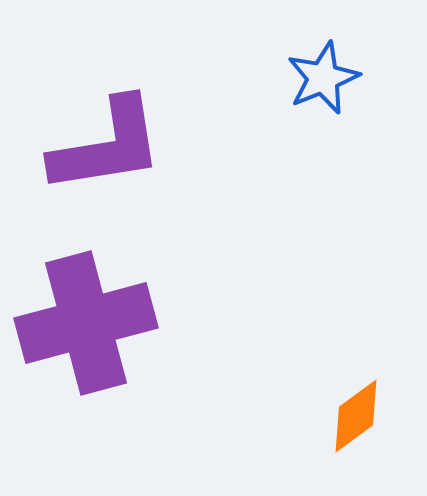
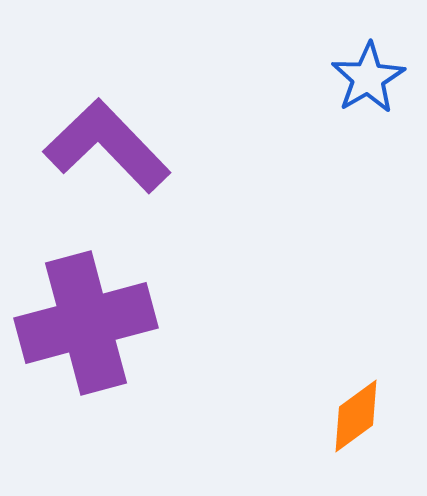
blue star: moved 45 px right; rotated 8 degrees counterclockwise
purple L-shape: rotated 125 degrees counterclockwise
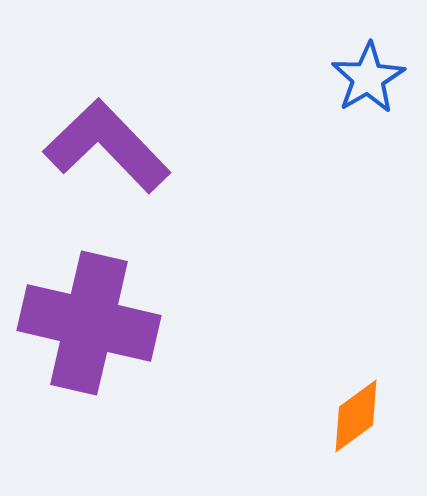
purple cross: moved 3 px right; rotated 28 degrees clockwise
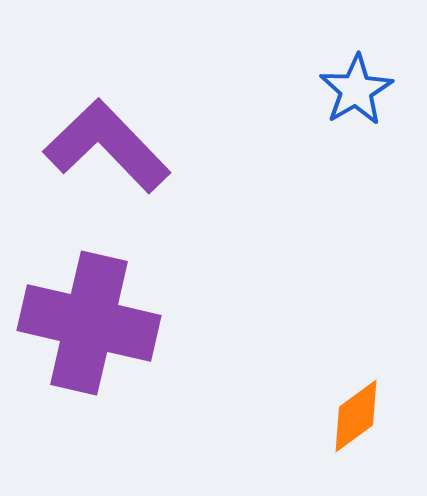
blue star: moved 12 px left, 12 px down
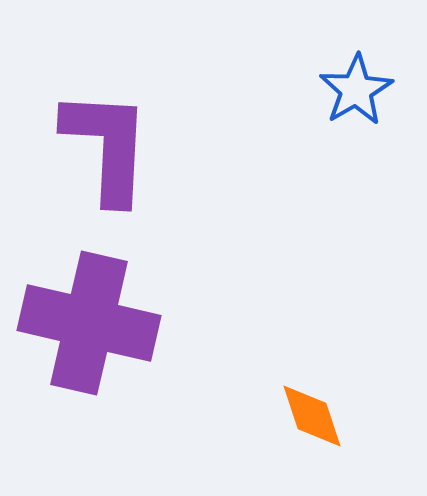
purple L-shape: rotated 47 degrees clockwise
orange diamond: moved 44 px left; rotated 72 degrees counterclockwise
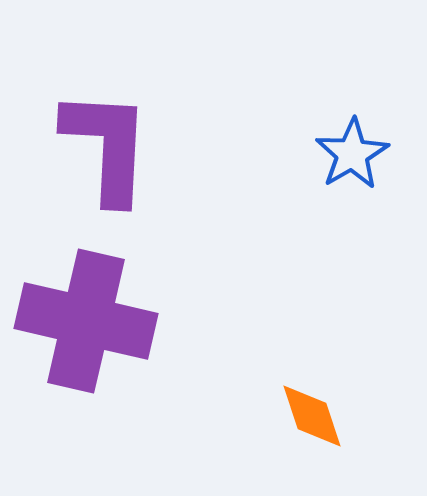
blue star: moved 4 px left, 64 px down
purple cross: moved 3 px left, 2 px up
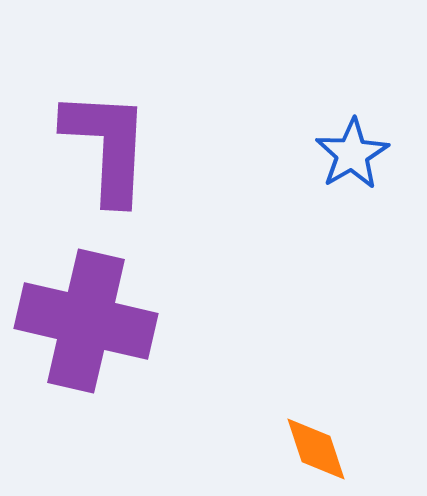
orange diamond: moved 4 px right, 33 px down
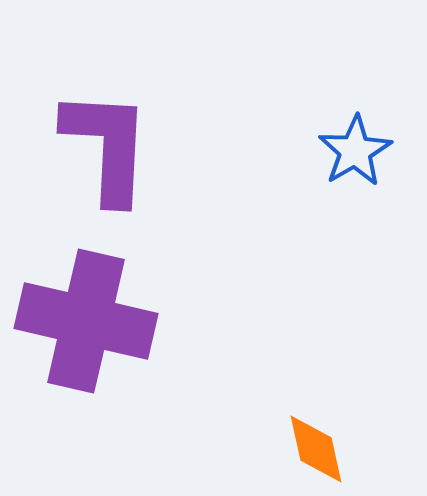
blue star: moved 3 px right, 3 px up
orange diamond: rotated 6 degrees clockwise
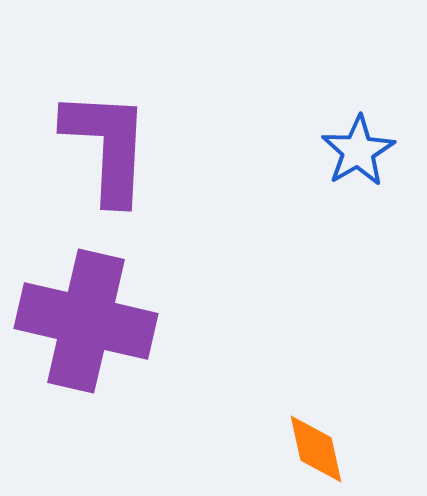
blue star: moved 3 px right
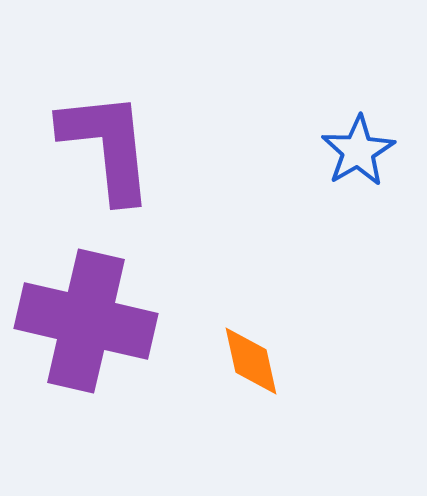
purple L-shape: rotated 9 degrees counterclockwise
orange diamond: moved 65 px left, 88 px up
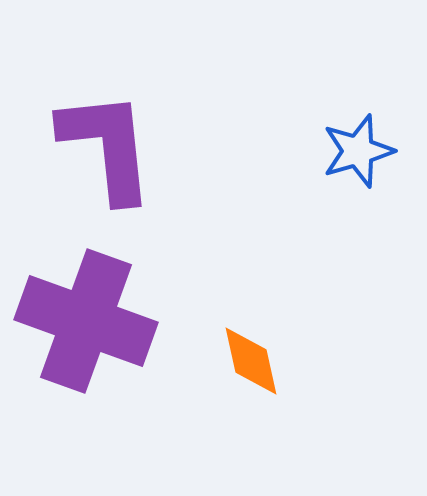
blue star: rotated 14 degrees clockwise
purple cross: rotated 7 degrees clockwise
